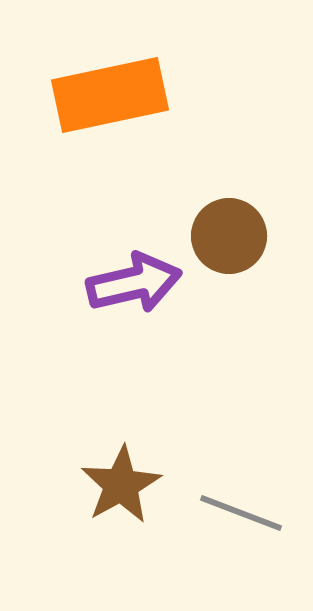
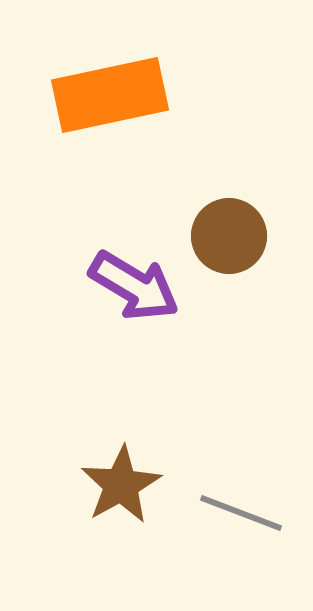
purple arrow: moved 3 px down; rotated 44 degrees clockwise
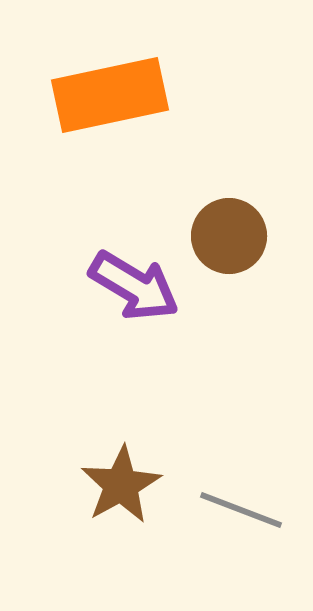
gray line: moved 3 px up
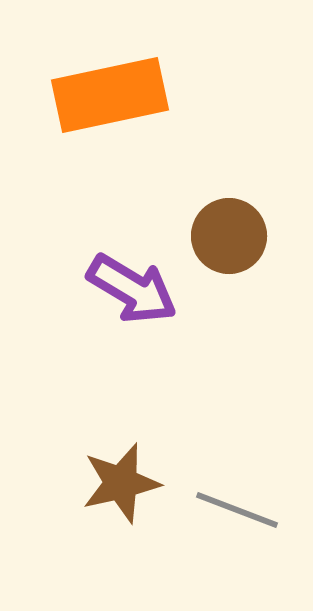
purple arrow: moved 2 px left, 3 px down
brown star: moved 2 px up; rotated 16 degrees clockwise
gray line: moved 4 px left
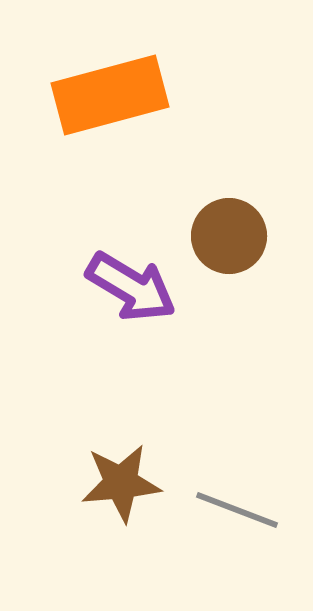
orange rectangle: rotated 3 degrees counterclockwise
purple arrow: moved 1 px left, 2 px up
brown star: rotated 8 degrees clockwise
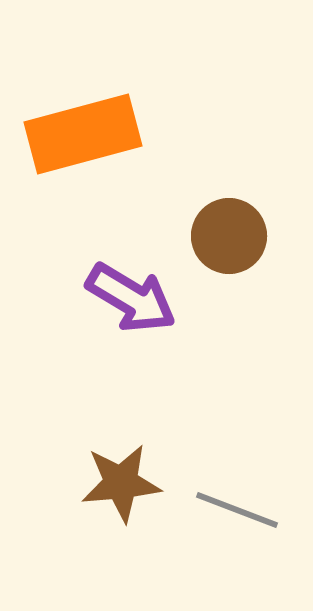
orange rectangle: moved 27 px left, 39 px down
purple arrow: moved 11 px down
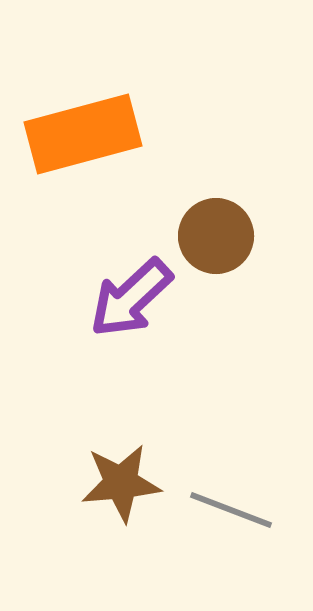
brown circle: moved 13 px left
purple arrow: rotated 106 degrees clockwise
gray line: moved 6 px left
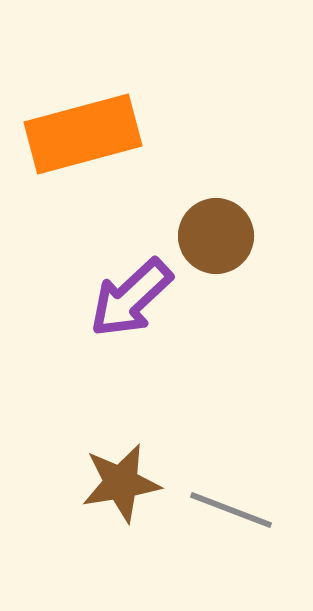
brown star: rotated 4 degrees counterclockwise
